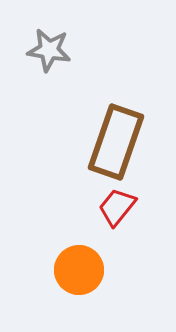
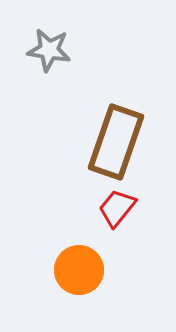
red trapezoid: moved 1 px down
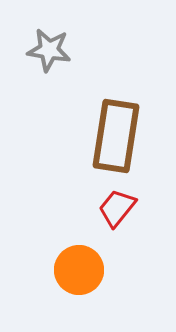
brown rectangle: moved 6 px up; rotated 10 degrees counterclockwise
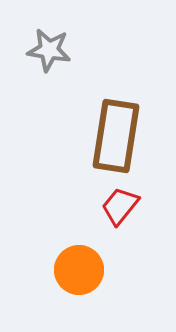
red trapezoid: moved 3 px right, 2 px up
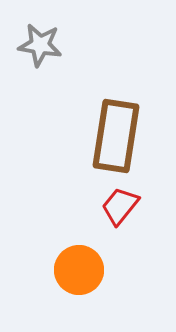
gray star: moved 9 px left, 5 px up
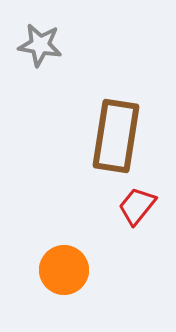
red trapezoid: moved 17 px right
orange circle: moved 15 px left
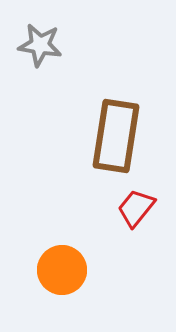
red trapezoid: moved 1 px left, 2 px down
orange circle: moved 2 px left
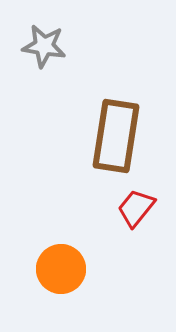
gray star: moved 4 px right, 1 px down
orange circle: moved 1 px left, 1 px up
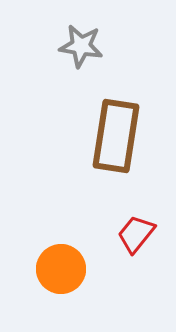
gray star: moved 37 px right
red trapezoid: moved 26 px down
